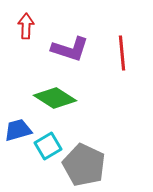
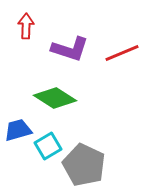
red line: rotated 72 degrees clockwise
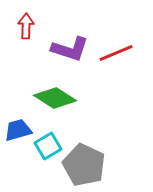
red line: moved 6 px left
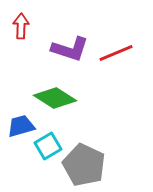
red arrow: moved 5 px left
blue trapezoid: moved 3 px right, 4 px up
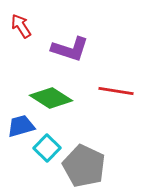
red arrow: rotated 35 degrees counterclockwise
red line: moved 38 px down; rotated 32 degrees clockwise
green diamond: moved 4 px left
cyan square: moved 1 px left, 2 px down; rotated 16 degrees counterclockwise
gray pentagon: moved 1 px down
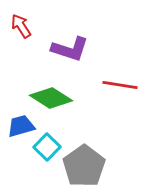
red line: moved 4 px right, 6 px up
cyan square: moved 1 px up
gray pentagon: rotated 12 degrees clockwise
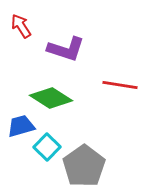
purple L-shape: moved 4 px left
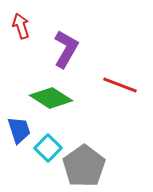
red arrow: rotated 15 degrees clockwise
purple L-shape: rotated 78 degrees counterclockwise
red line: rotated 12 degrees clockwise
blue trapezoid: moved 2 px left, 4 px down; rotated 88 degrees clockwise
cyan square: moved 1 px right, 1 px down
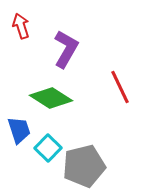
red line: moved 2 px down; rotated 44 degrees clockwise
gray pentagon: rotated 21 degrees clockwise
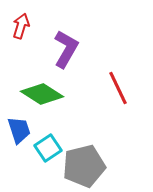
red arrow: rotated 35 degrees clockwise
red line: moved 2 px left, 1 px down
green diamond: moved 9 px left, 4 px up
cyan square: rotated 12 degrees clockwise
